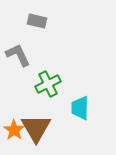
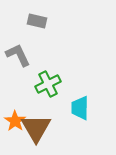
orange star: moved 1 px right, 9 px up
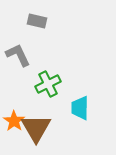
orange star: moved 1 px left
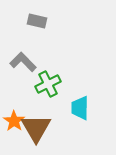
gray L-shape: moved 5 px right, 7 px down; rotated 20 degrees counterclockwise
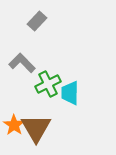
gray rectangle: rotated 60 degrees counterclockwise
gray L-shape: moved 1 px left, 1 px down
cyan trapezoid: moved 10 px left, 15 px up
orange star: moved 4 px down
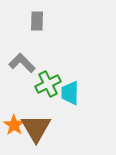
gray rectangle: rotated 42 degrees counterclockwise
